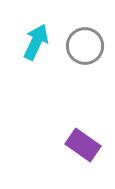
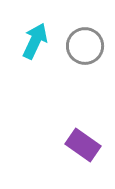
cyan arrow: moved 1 px left, 1 px up
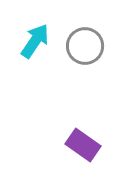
cyan arrow: rotated 9 degrees clockwise
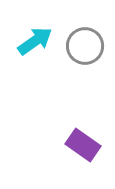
cyan arrow: rotated 21 degrees clockwise
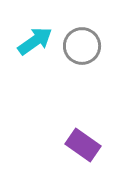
gray circle: moved 3 px left
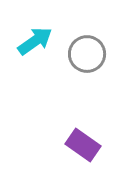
gray circle: moved 5 px right, 8 px down
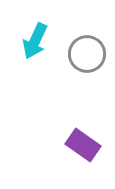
cyan arrow: rotated 150 degrees clockwise
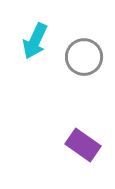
gray circle: moved 3 px left, 3 px down
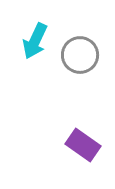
gray circle: moved 4 px left, 2 px up
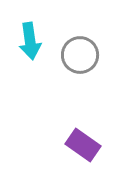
cyan arrow: moved 5 px left; rotated 33 degrees counterclockwise
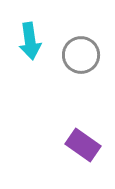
gray circle: moved 1 px right
